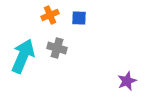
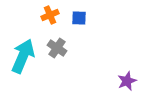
gray cross: rotated 18 degrees clockwise
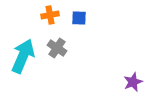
orange cross: rotated 12 degrees clockwise
purple star: moved 6 px right, 1 px down
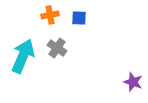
purple star: rotated 30 degrees counterclockwise
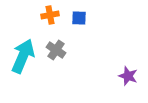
gray cross: moved 1 px left, 2 px down
purple star: moved 5 px left, 6 px up
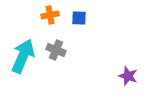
gray cross: rotated 12 degrees counterclockwise
